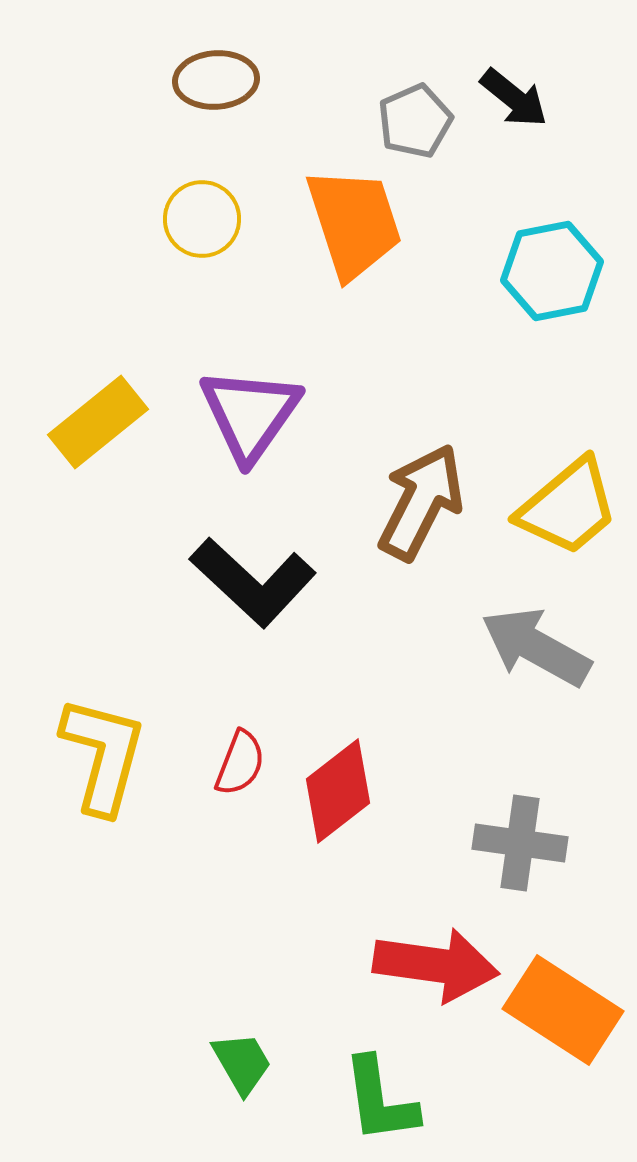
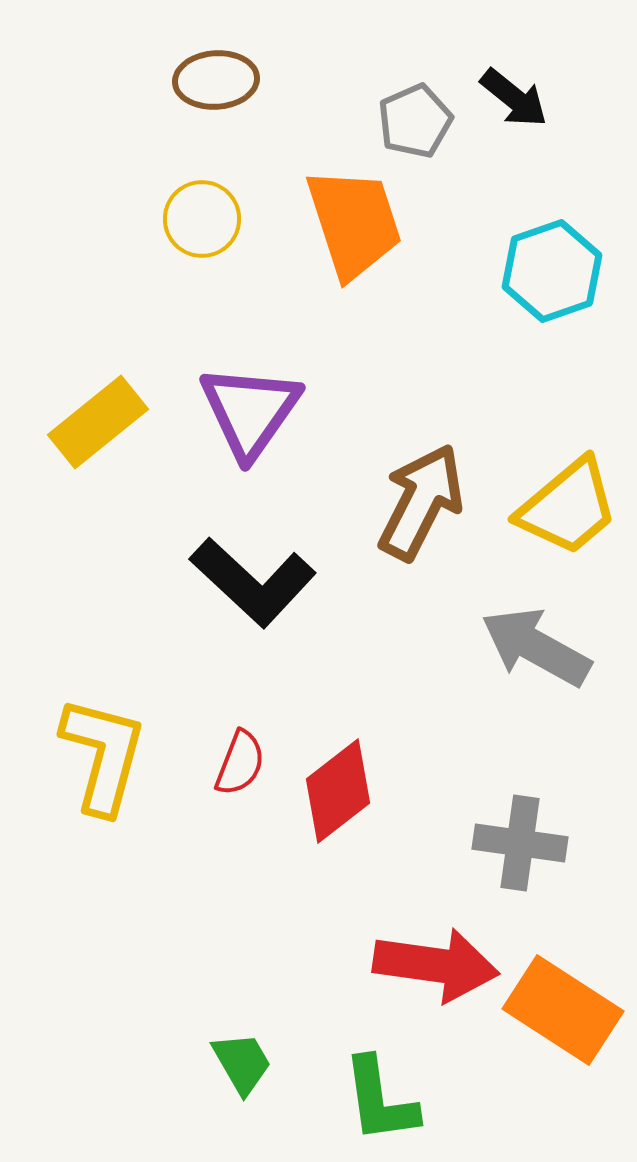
cyan hexagon: rotated 8 degrees counterclockwise
purple triangle: moved 3 px up
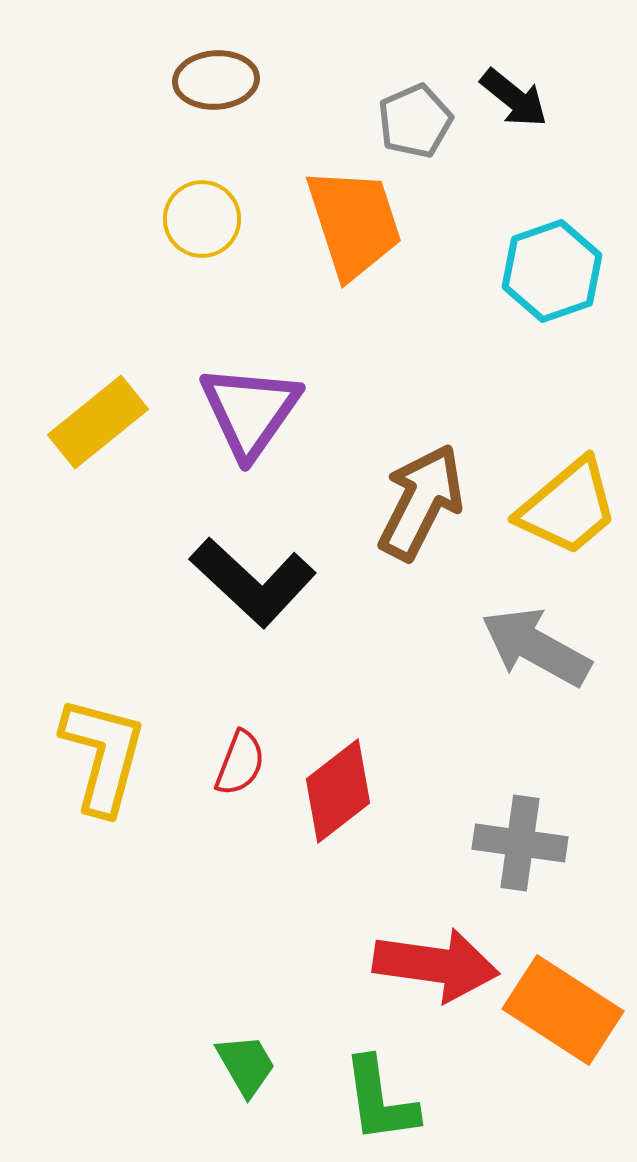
green trapezoid: moved 4 px right, 2 px down
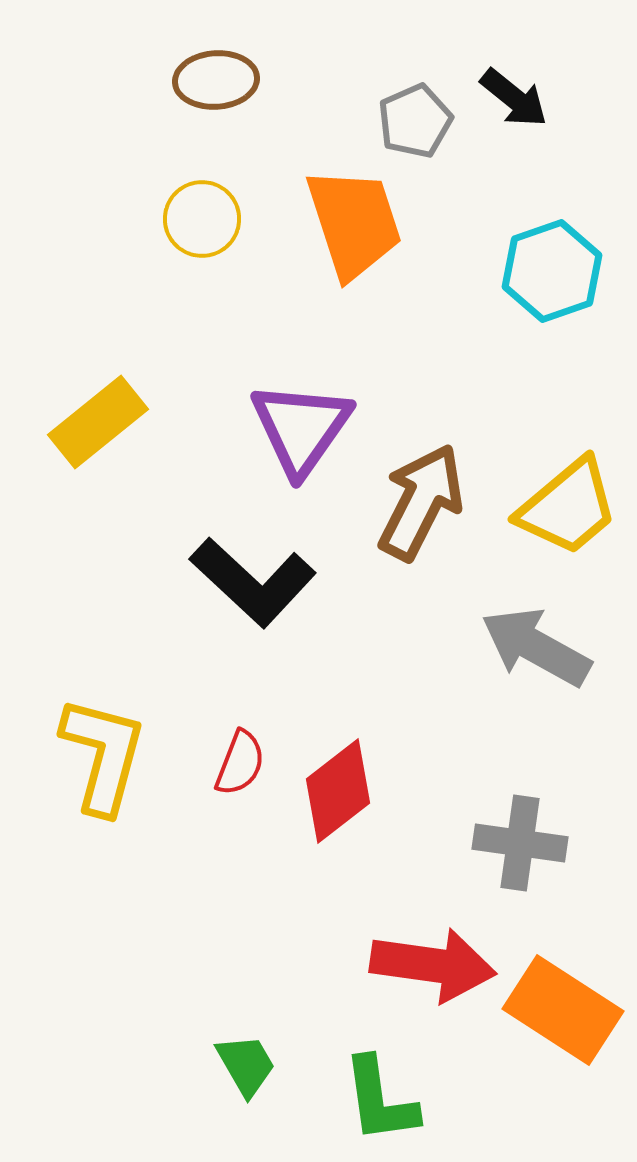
purple triangle: moved 51 px right, 17 px down
red arrow: moved 3 px left
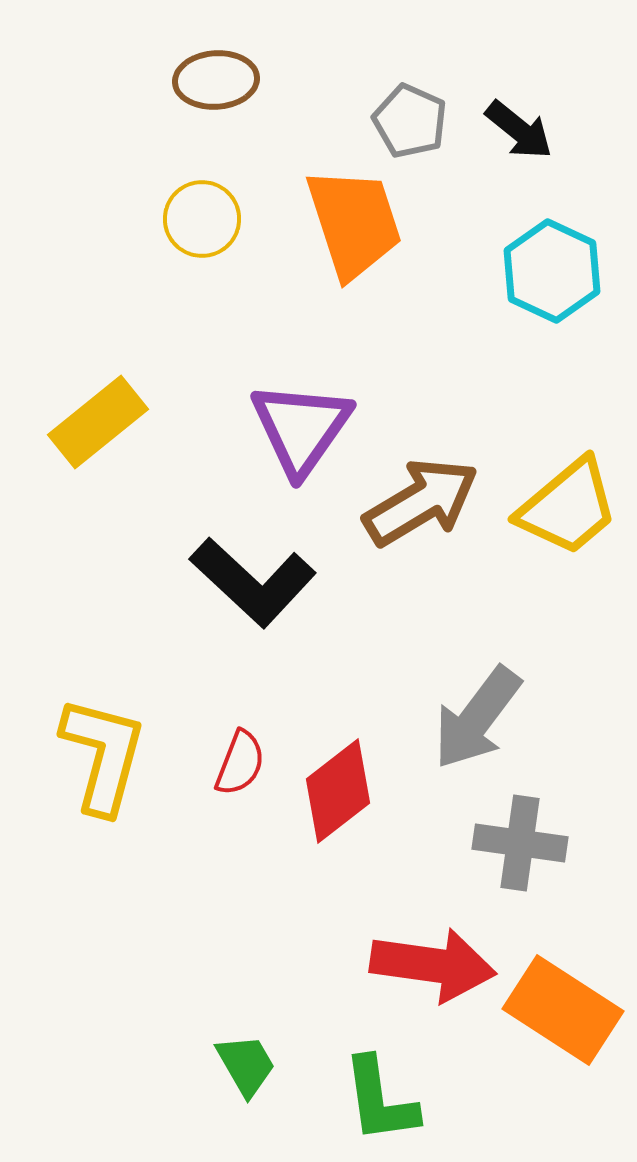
black arrow: moved 5 px right, 32 px down
gray pentagon: moved 5 px left; rotated 24 degrees counterclockwise
cyan hexagon: rotated 16 degrees counterclockwise
brown arrow: rotated 32 degrees clockwise
gray arrow: moved 59 px left, 71 px down; rotated 82 degrees counterclockwise
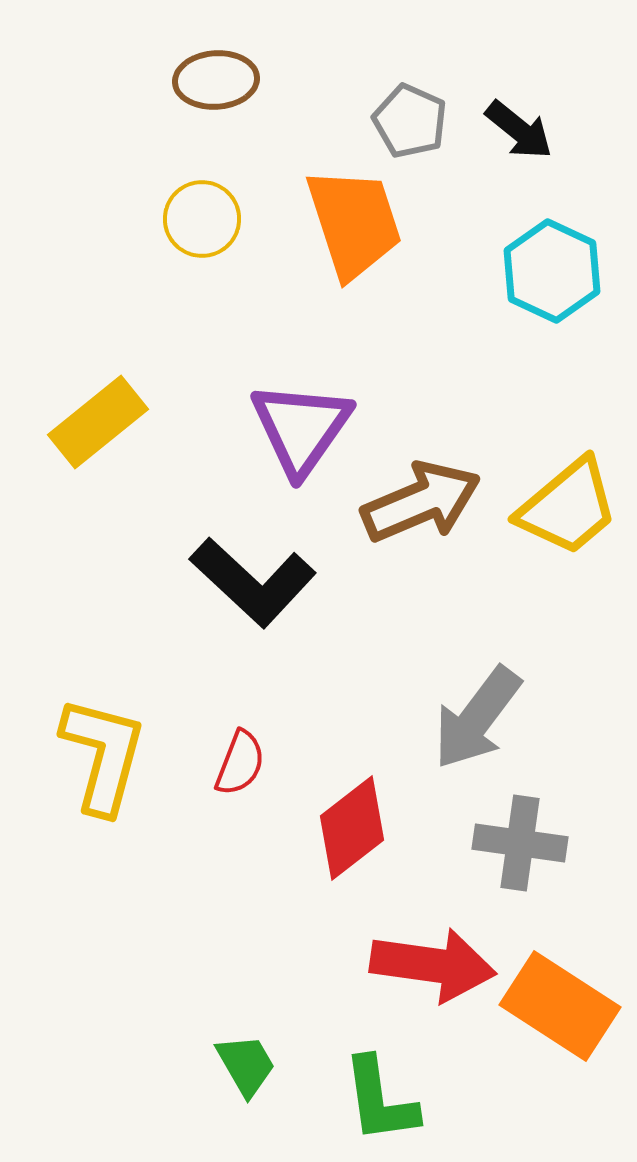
brown arrow: rotated 8 degrees clockwise
red diamond: moved 14 px right, 37 px down
orange rectangle: moved 3 px left, 4 px up
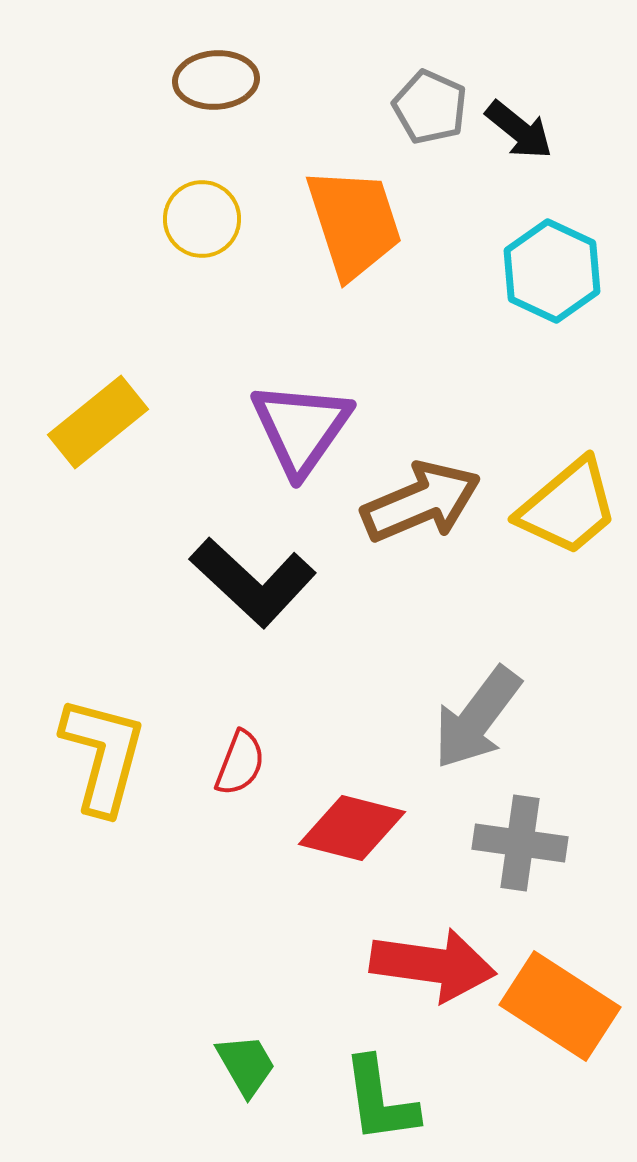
gray pentagon: moved 20 px right, 14 px up
red diamond: rotated 52 degrees clockwise
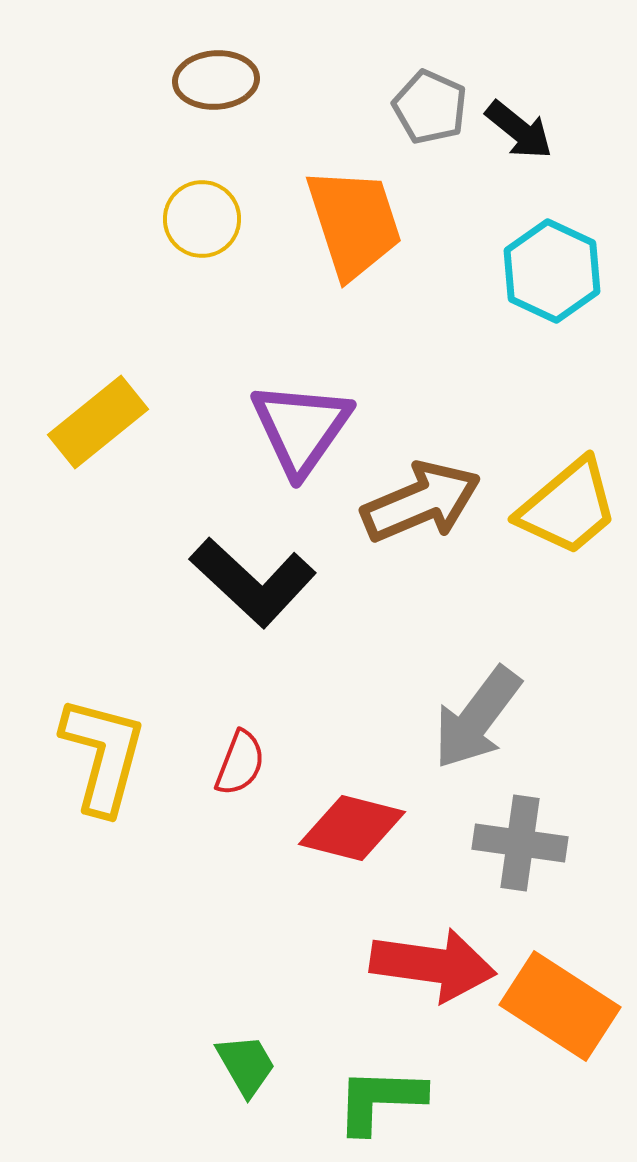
green L-shape: rotated 100 degrees clockwise
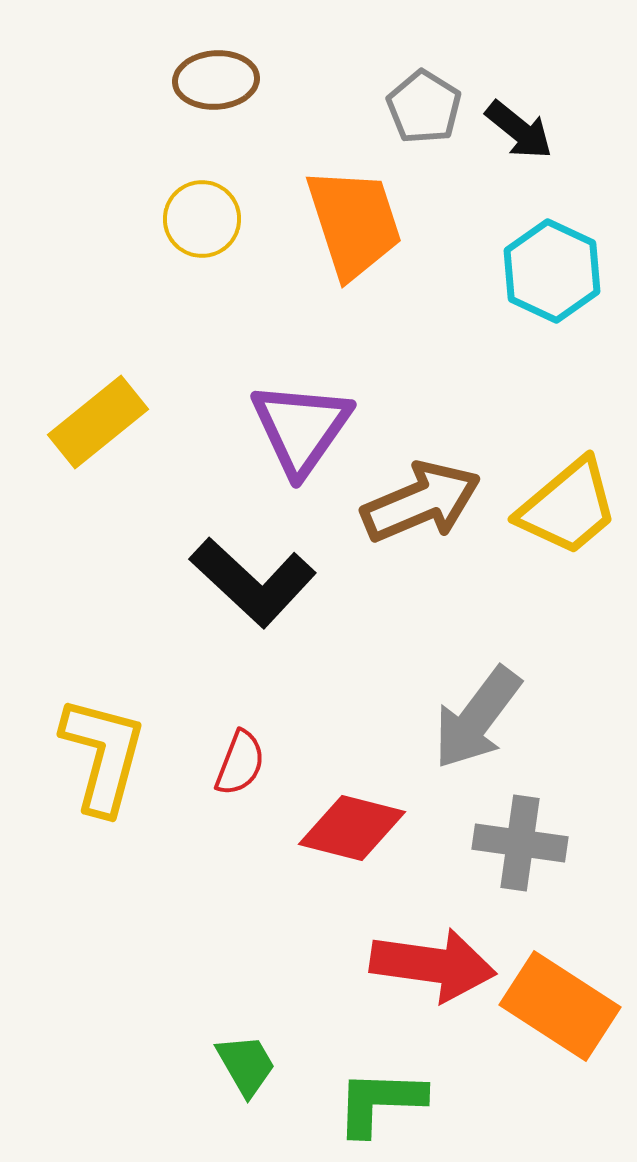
gray pentagon: moved 6 px left; rotated 8 degrees clockwise
green L-shape: moved 2 px down
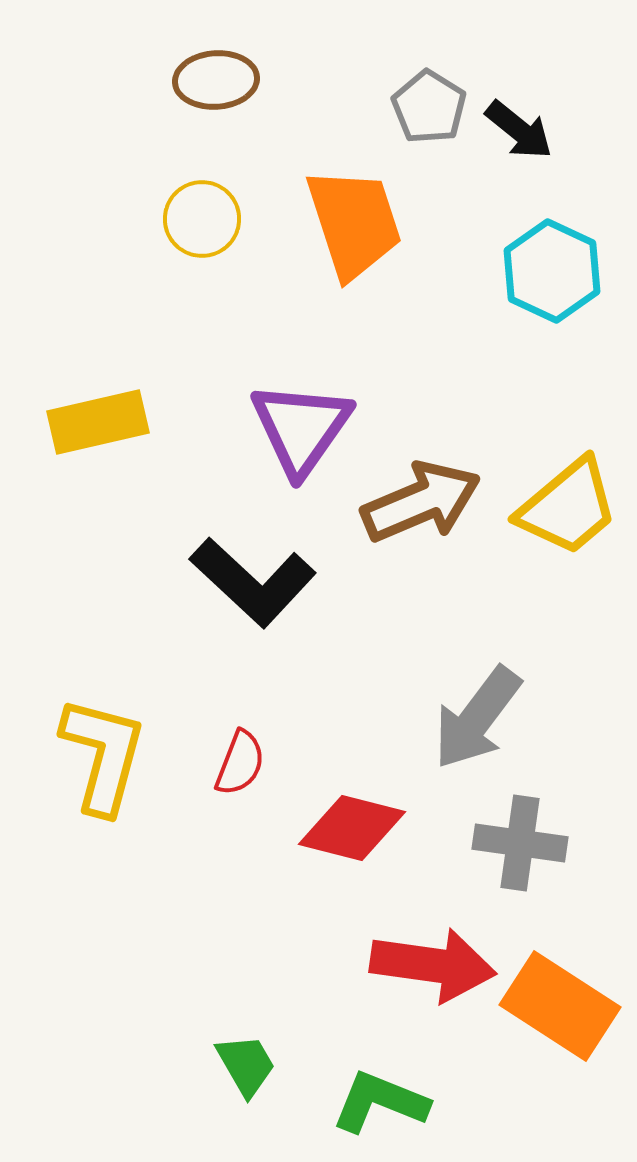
gray pentagon: moved 5 px right
yellow rectangle: rotated 26 degrees clockwise
green L-shape: rotated 20 degrees clockwise
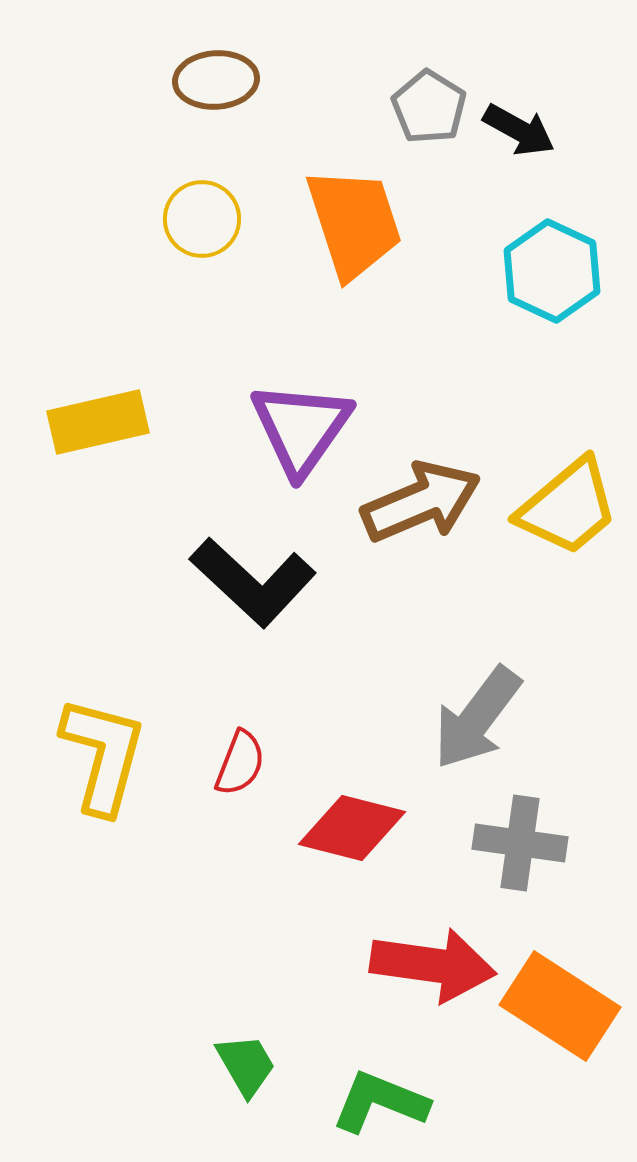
black arrow: rotated 10 degrees counterclockwise
